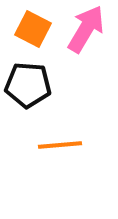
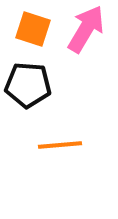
orange square: rotated 9 degrees counterclockwise
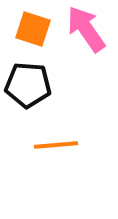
pink arrow: rotated 66 degrees counterclockwise
orange line: moved 4 px left
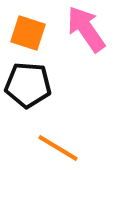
orange square: moved 5 px left, 4 px down
orange line: moved 2 px right, 3 px down; rotated 36 degrees clockwise
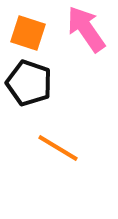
black pentagon: moved 1 px right, 2 px up; rotated 15 degrees clockwise
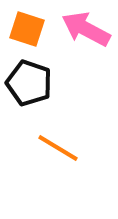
pink arrow: rotated 27 degrees counterclockwise
orange square: moved 1 px left, 4 px up
